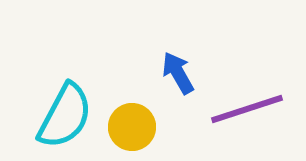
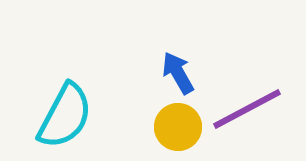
purple line: rotated 10 degrees counterclockwise
yellow circle: moved 46 px right
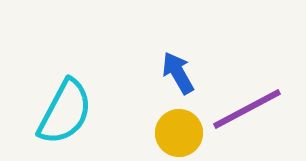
cyan semicircle: moved 4 px up
yellow circle: moved 1 px right, 6 px down
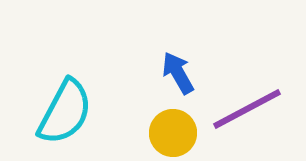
yellow circle: moved 6 px left
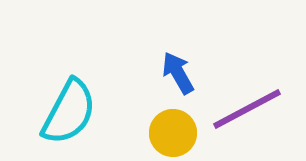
cyan semicircle: moved 4 px right
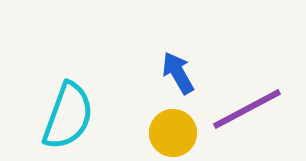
cyan semicircle: moved 1 px left, 4 px down; rotated 8 degrees counterclockwise
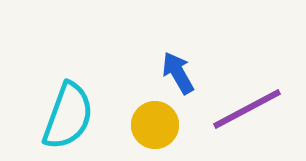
yellow circle: moved 18 px left, 8 px up
